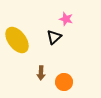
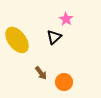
pink star: rotated 16 degrees clockwise
brown arrow: rotated 40 degrees counterclockwise
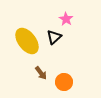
yellow ellipse: moved 10 px right, 1 px down
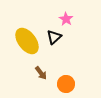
orange circle: moved 2 px right, 2 px down
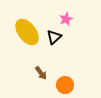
pink star: rotated 16 degrees clockwise
yellow ellipse: moved 9 px up
orange circle: moved 1 px left, 1 px down
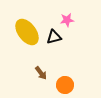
pink star: moved 1 px right, 1 px down; rotated 16 degrees clockwise
black triangle: rotated 28 degrees clockwise
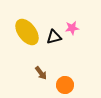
pink star: moved 5 px right, 8 px down
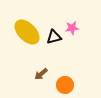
yellow ellipse: rotated 8 degrees counterclockwise
brown arrow: moved 1 px down; rotated 88 degrees clockwise
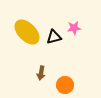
pink star: moved 2 px right
brown arrow: moved 1 px up; rotated 40 degrees counterclockwise
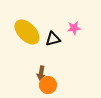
black triangle: moved 1 px left, 2 px down
orange circle: moved 17 px left
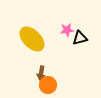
pink star: moved 7 px left, 2 px down
yellow ellipse: moved 5 px right, 7 px down
black triangle: moved 27 px right, 1 px up
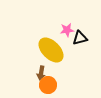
yellow ellipse: moved 19 px right, 11 px down
